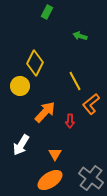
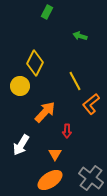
red arrow: moved 3 px left, 10 px down
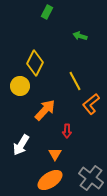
orange arrow: moved 2 px up
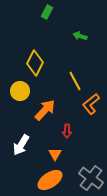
yellow circle: moved 5 px down
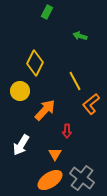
gray cross: moved 9 px left
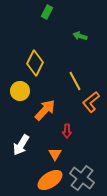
orange L-shape: moved 2 px up
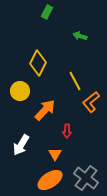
yellow diamond: moved 3 px right
gray cross: moved 4 px right
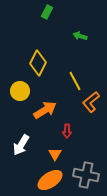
orange arrow: rotated 15 degrees clockwise
gray cross: moved 3 px up; rotated 25 degrees counterclockwise
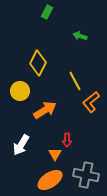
red arrow: moved 9 px down
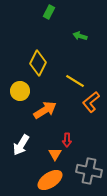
green rectangle: moved 2 px right
yellow line: rotated 30 degrees counterclockwise
gray cross: moved 3 px right, 4 px up
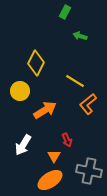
green rectangle: moved 16 px right
yellow diamond: moved 2 px left
orange L-shape: moved 3 px left, 2 px down
red arrow: rotated 24 degrees counterclockwise
white arrow: moved 2 px right
orange triangle: moved 1 px left, 2 px down
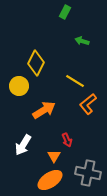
green arrow: moved 2 px right, 5 px down
yellow circle: moved 1 px left, 5 px up
orange arrow: moved 1 px left
gray cross: moved 1 px left, 2 px down
